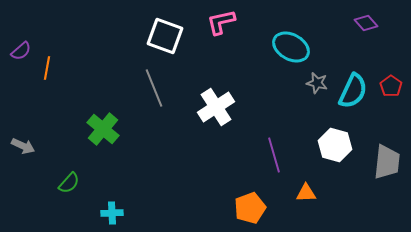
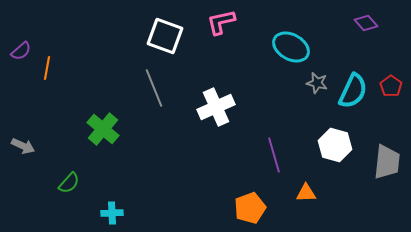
white cross: rotated 9 degrees clockwise
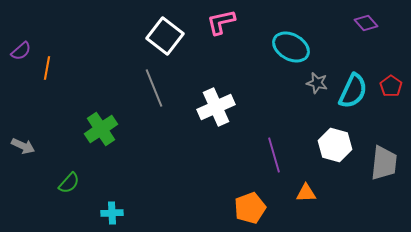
white square: rotated 18 degrees clockwise
green cross: moved 2 px left; rotated 16 degrees clockwise
gray trapezoid: moved 3 px left, 1 px down
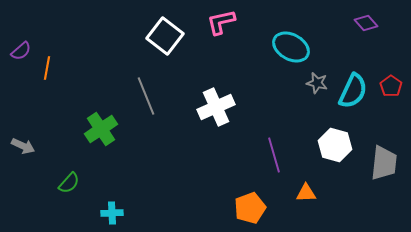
gray line: moved 8 px left, 8 px down
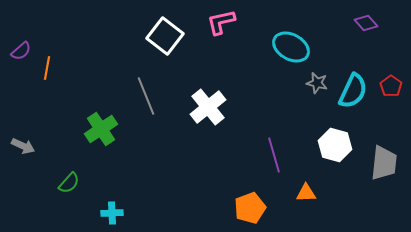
white cross: moved 8 px left; rotated 15 degrees counterclockwise
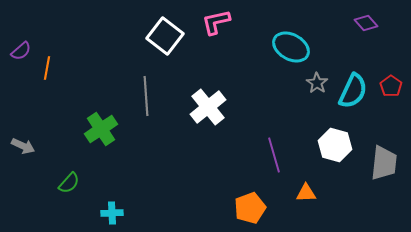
pink L-shape: moved 5 px left
gray star: rotated 20 degrees clockwise
gray line: rotated 18 degrees clockwise
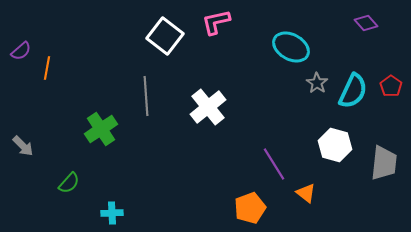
gray arrow: rotated 20 degrees clockwise
purple line: moved 9 px down; rotated 16 degrees counterclockwise
orange triangle: rotated 40 degrees clockwise
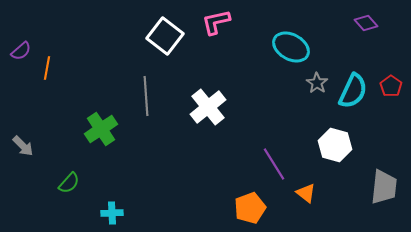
gray trapezoid: moved 24 px down
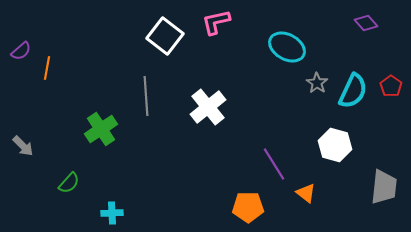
cyan ellipse: moved 4 px left
orange pentagon: moved 2 px left, 1 px up; rotated 20 degrees clockwise
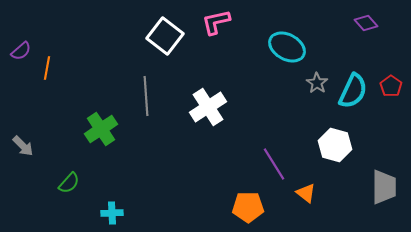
white cross: rotated 6 degrees clockwise
gray trapezoid: rotated 6 degrees counterclockwise
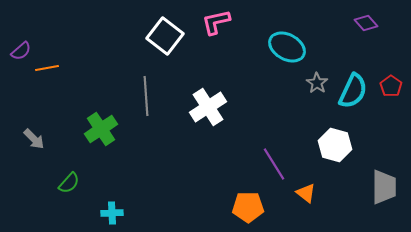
orange line: rotated 70 degrees clockwise
gray arrow: moved 11 px right, 7 px up
